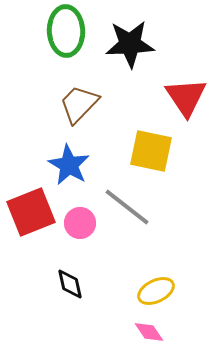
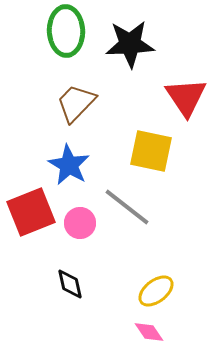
brown trapezoid: moved 3 px left, 1 px up
yellow ellipse: rotated 12 degrees counterclockwise
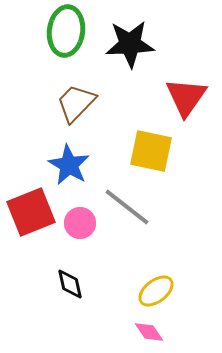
green ellipse: rotated 9 degrees clockwise
red triangle: rotated 9 degrees clockwise
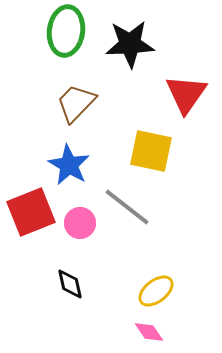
red triangle: moved 3 px up
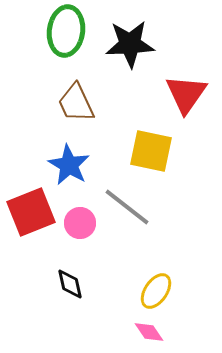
brown trapezoid: rotated 69 degrees counterclockwise
yellow ellipse: rotated 18 degrees counterclockwise
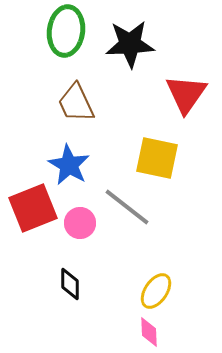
yellow square: moved 6 px right, 7 px down
red square: moved 2 px right, 4 px up
black diamond: rotated 12 degrees clockwise
pink diamond: rotated 32 degrees clockwise
